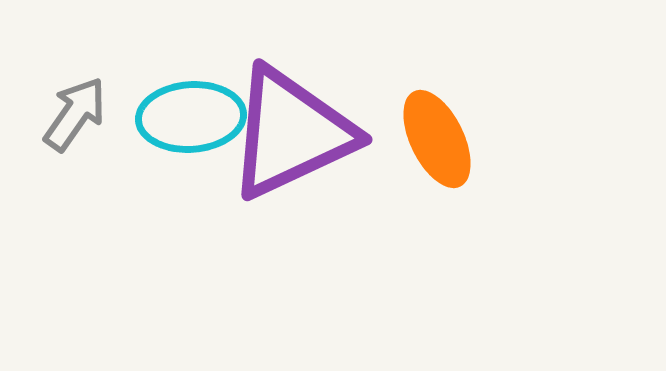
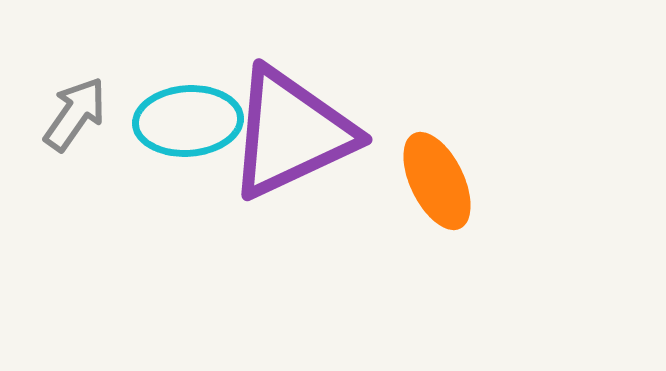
cyan ellipse: moved 3 px left, 4 px down
orange ellipse: moved 42 px down
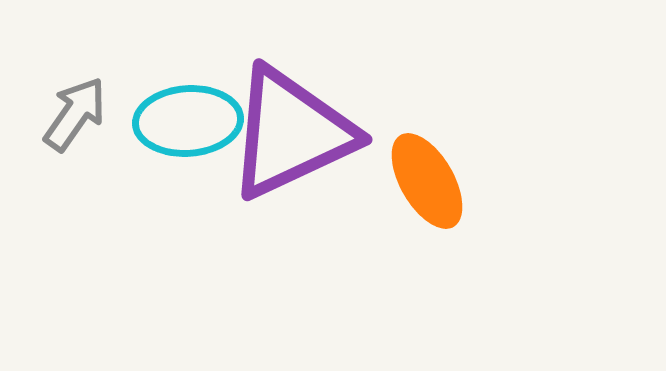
orange ellipse: moved 10 px left; rotated 4 degrees counterclockwise
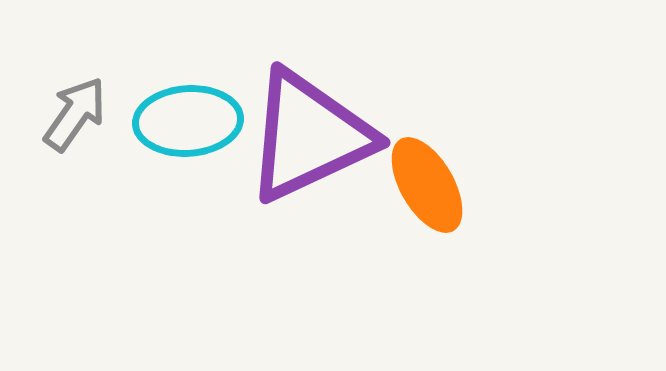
purple triangle: moved 18 px right, 3 px down
orange ellipse: moved 4 px down
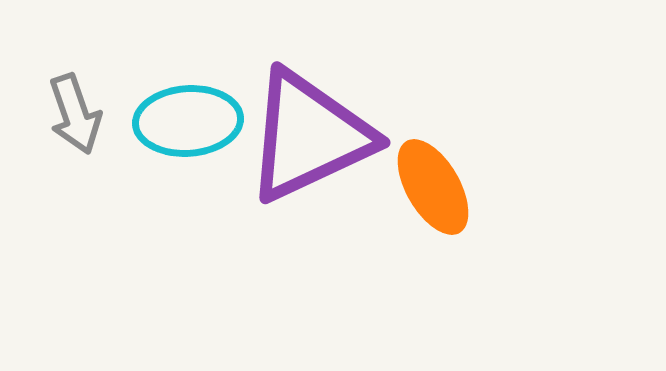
gray arrow: rotated 126 degrees clockwise
orange ellipse: moved 6 px right, 2 px down
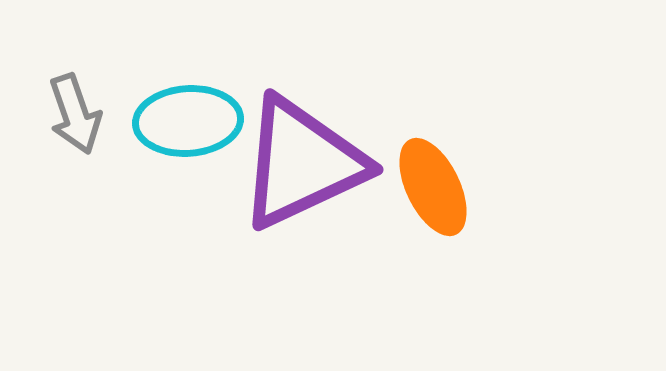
purple triangle: moved 7 px left, 27 px down
orange ellipse: rotated 4 degrees clockwise
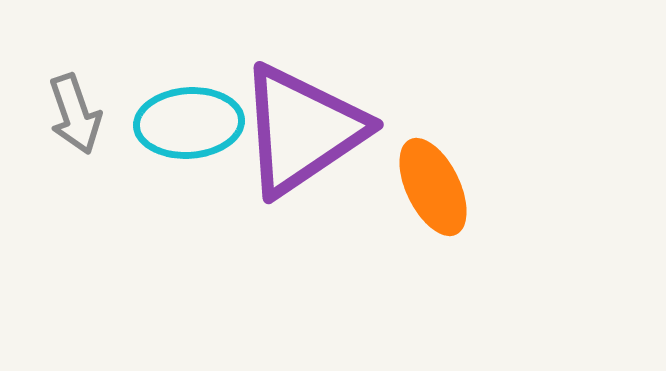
cyan ellipse: moved 1 px right, 2 px down
purple triangle: moved 33 px up; rotated 9 degrees counterclockwise
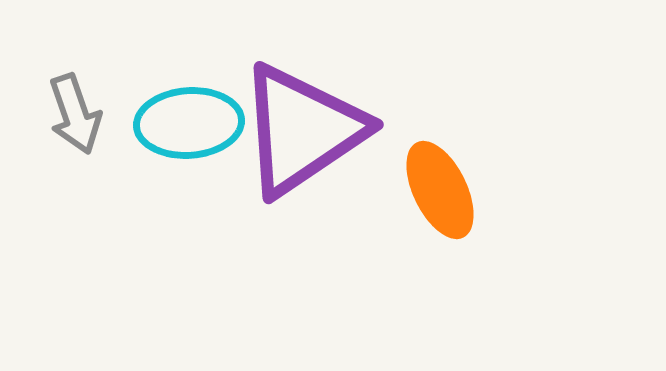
orange ellipse: moved 7 px right, 3 px down
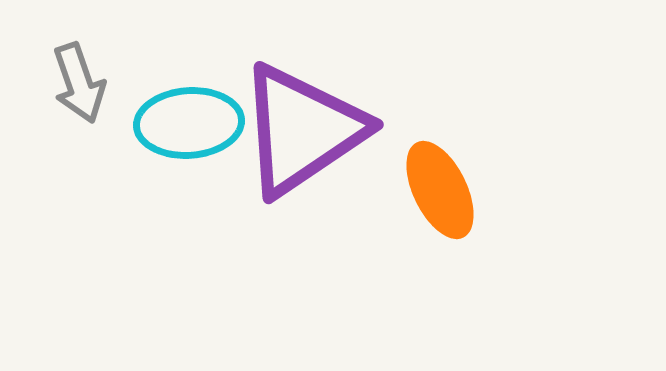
gray arrow: moved 4 px right, 31 px up
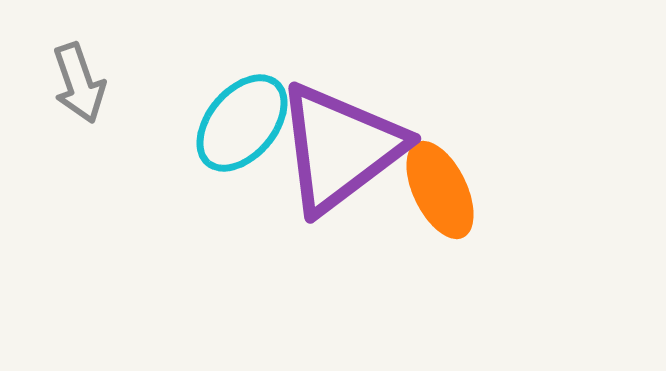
cyan ellipse: moved 53 px right; rotated 46 degrees counterclockwise
purple triangle: moved 38 px right, 18 px down; rotated 3 degrees counterclockwise
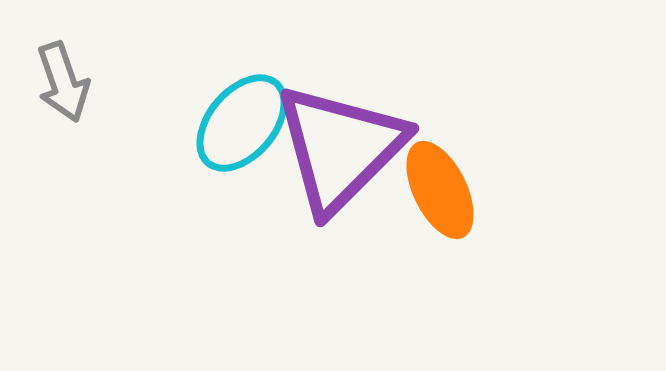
gray arrow: moved 16 px left, 1 px up
purple triangle: rotated 8 degrees counterclockwise
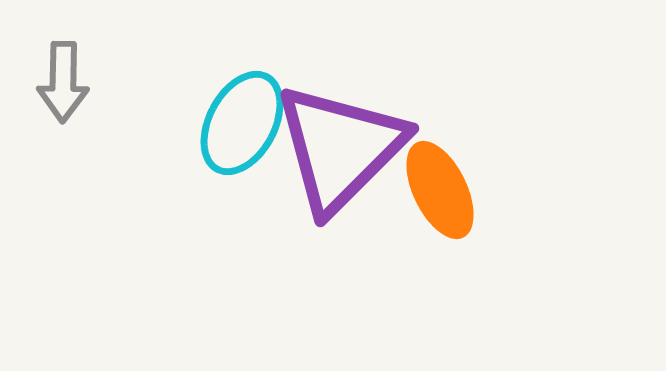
gray arrow: rotated 20 degrees clockwise
cyan ellipse: rotated 12 degrees counterclockwise
